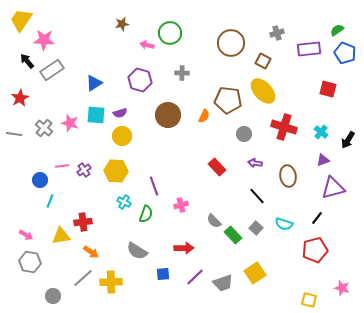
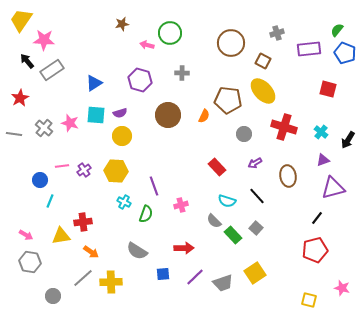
green semicircle at (337, 30): rotated 16 degrees counterclockwise
purple arrow at (255, 163): rotated 40 degrees counterclockwise
cyan semicircle at (284, 224): moved 57 px left, 23 px up
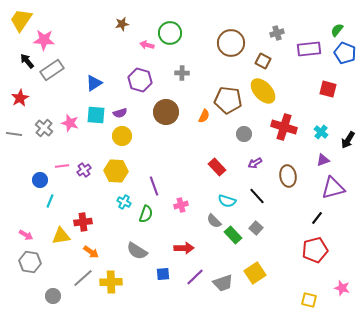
brown circle at (168, 115): moved 2 px left, 3 px up
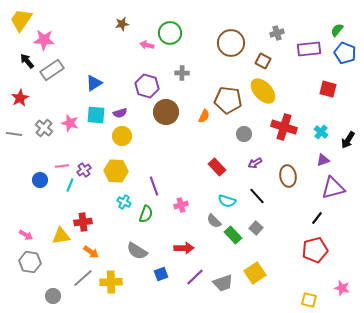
purple hexagon at (140, 80): moved 7 px right, 6 px down
cyan line at (50, 201): moved 20 px right, 16 px up
blue square at (163, 274): moved 2 px left; rotated 16 degrees counterclockwise
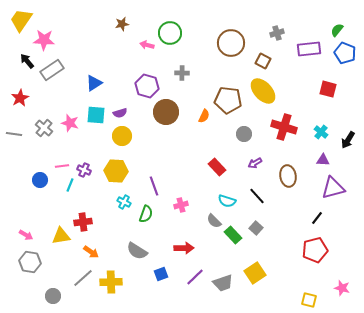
purple triangle at (323, 160): rotated 24 degrees clockwise
purple cross at (84, 170): rotated 32 degrees counterclockwise
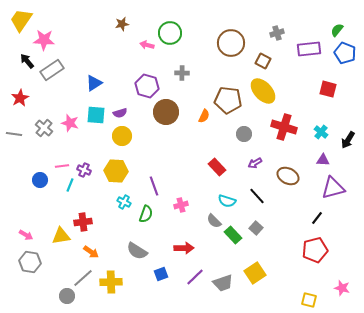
brown ellipse at (288, 176): rotated 55 degrees counterclockwise
gray circle at (53, 296): moved 14 px right
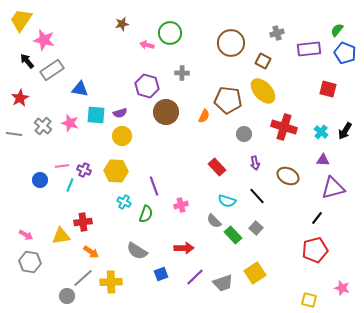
pink star at (44, 40): rotated 10 degrees clockwise
blue triangle at (94, 83): moved 14 px left, 6 px down; rotated 42 degrees clockwise
gray cross at (44, 128): moved 1 px left, 2 px up
black arrow at (348, 140): moved 3 px left, 9 px up
purple arrow at (255, 163): rotated 72 degrees counterclockwise
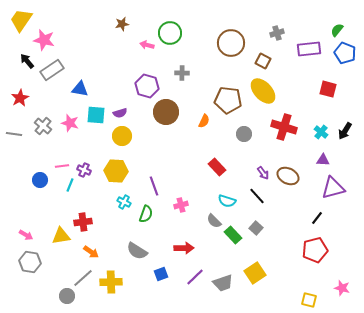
orange semicircle at (204, 116): moved 5 px down
purple arrow at (255, 163): moved 8 px right, 10 px down; rotated 24 degrees counterclockwise
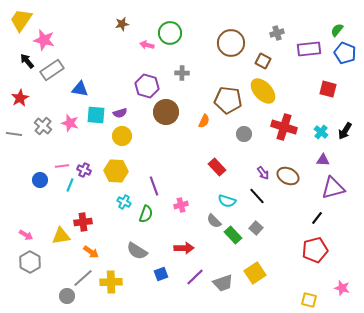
gray hexagon at (30, 262): rotated 20 degrees clockwise
